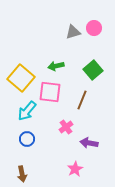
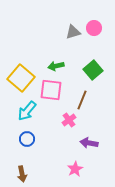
pink square: moved 1 px right, 2 px up
pink cross: moved 3 px right, 7 px up
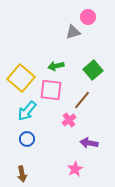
pink circle: moved 6 px left, 11 px up
brown line: rotated 18 degrees clockwise
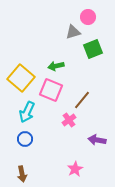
green square: moved 21 px up; rotated 18 degrees clockwise
pink square: rotated 15 degrees clockwise
cyan arrow: moved 1 px down; rotated 15 degrees counterclockwise
blue circle: moved 2 px left
purple arrow: moved 8 px right, 3 px up
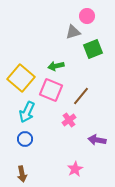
pink circle: moved 1 px left, 1 px up
brown line: moved 1 px left, 4 px up
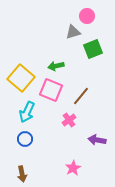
pink star: moved 2 px left, 1 px up
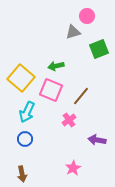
green square: moved 6 px right
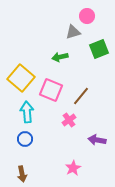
green arrow: moved 4 px right, 9 px up
cyan arrow: rotated 150 degrees clockwise
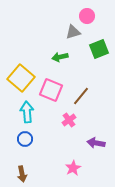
purple arrow: moved 1 px left, 3 px down
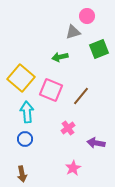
pink cross: moved 1 px left, 8 px down
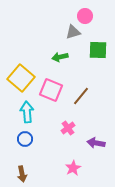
pink circle: moved 2 px left
green square: moved 1 px left, 1 px down; rotated 24 degrees clockwise
